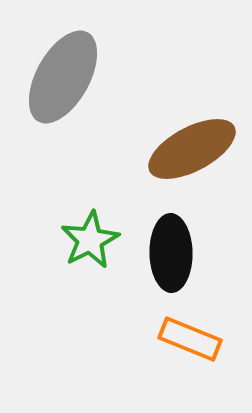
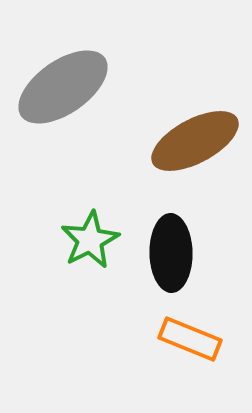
gray ellipse: moved 10 px down; rotated 26 degrees clockwise
brown ellipse: moved 3 px right, 8 px up
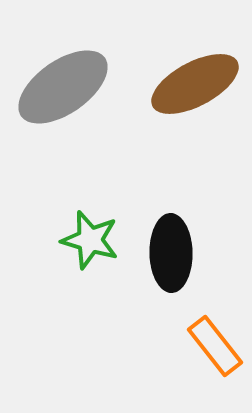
brown ellipse: moved 57 px up
green star: rotated 28 degrees counterclockwise
orange rectangle: moved 25 px right, 7 px down; rotated 30 degrees clockwise
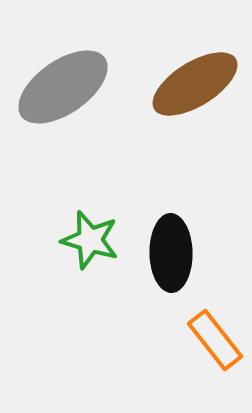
brown ellipse: rotated 4 degrees counterclockwise
orange rectangle: moved 6 px up
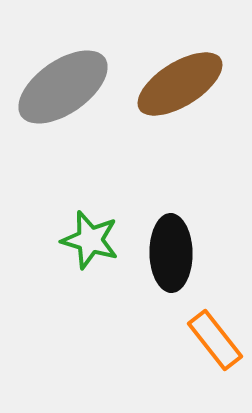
brown ellipse: moved 15 px left
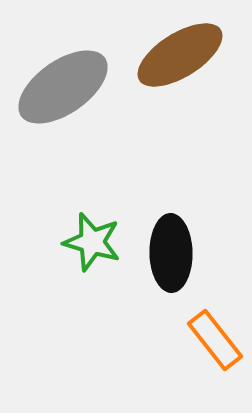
brown ellipse: moved 29 px up
green star: moved 2 px right, 2 px down
